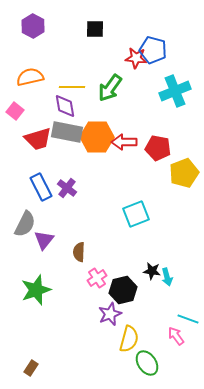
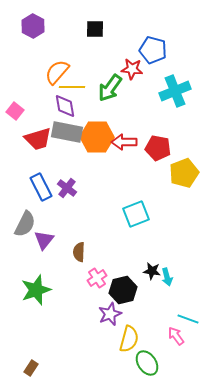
red star: moved 4 px left, 11 px down
orange semicircle: moved 27 px right, 5 px up; rotated 36 degrees counterclockwise
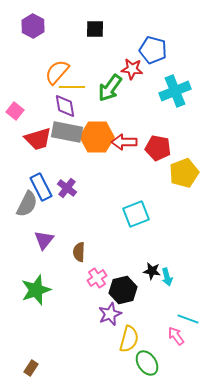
gray semicircle: moved 2 px right, 20 px up
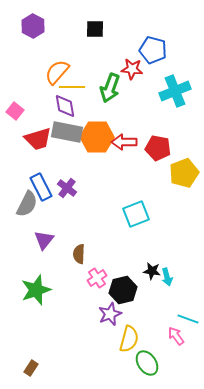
green arrow: rotated 16 degrees counterclockwise
brown semicircle: moved 2 px down
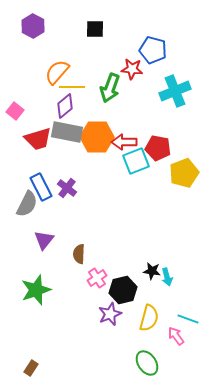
purple diamond: rotated 60 degrees clockwise
cyan square: moved 53 px up
yellow semicircle: moved 20 px right, 21 px up
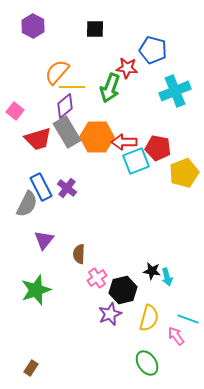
red star: moved 5 px left, 1 px up
gray rectangle: rotated 48 degrees clockwise
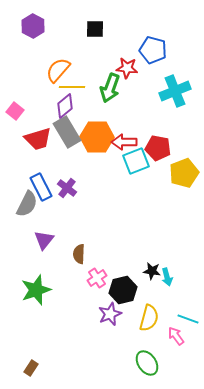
orange semicircle: moved 1 px right, 2 px up
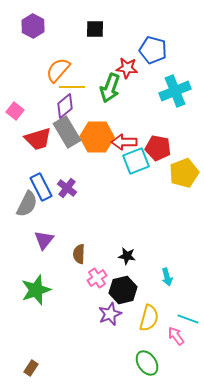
black star: moved 25 px left, 15 px up
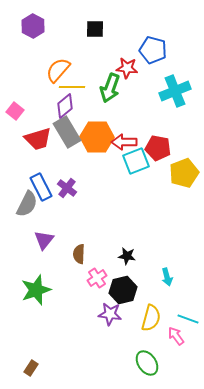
purple star: rotated 30 degrees clockwise
yellow semicircle: moved 2 px right
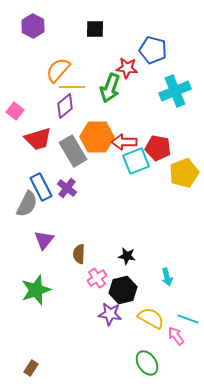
gray rectangle: moved 6 px right, 19 px down
yellow semicircle: rotated 76 degrees counterclockwise
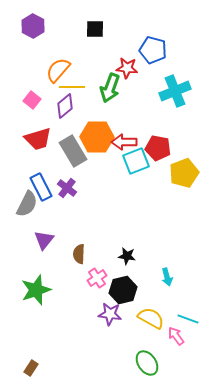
pink square: moved 17 px right, 11 px up
